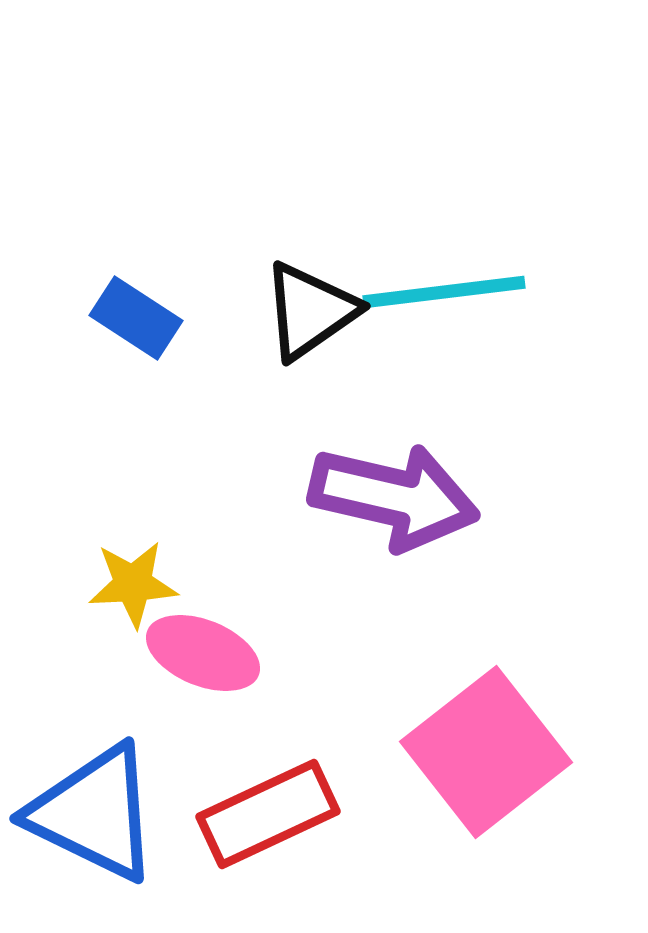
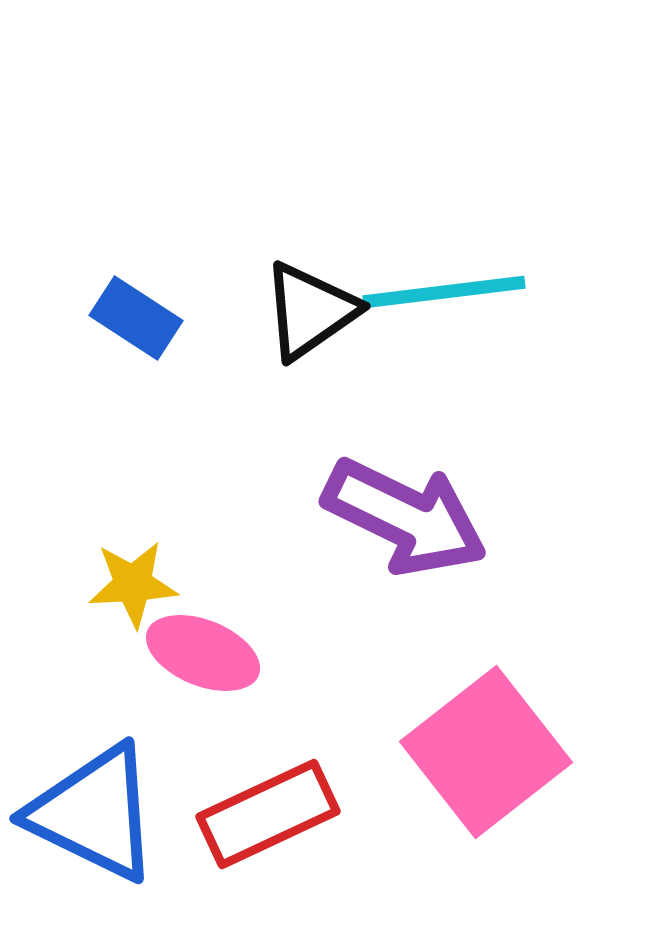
purple arrow: moved 11 px right, 20 px down; rotated 13 degrees clockwise
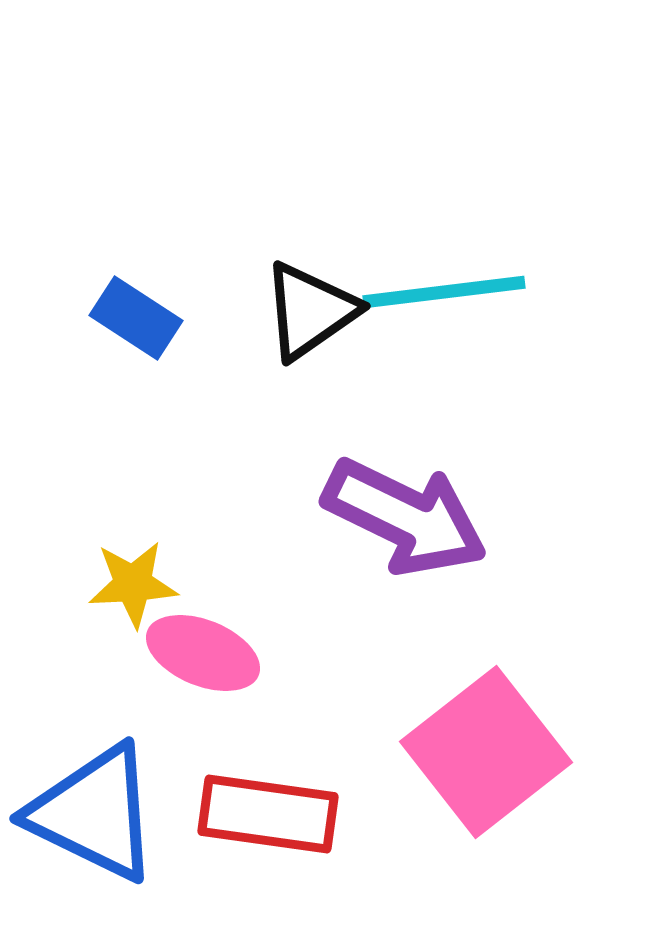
red rectangle: rotated 33 degrees clockwise
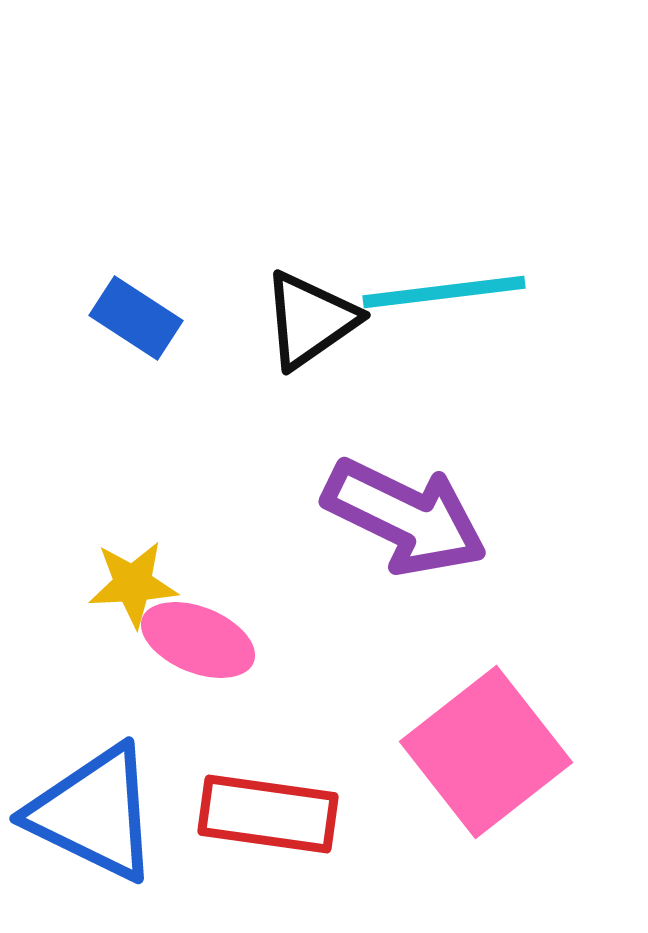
black triangle: moved 9 px down
pink ellipse: moved 5 px left, 13 px up
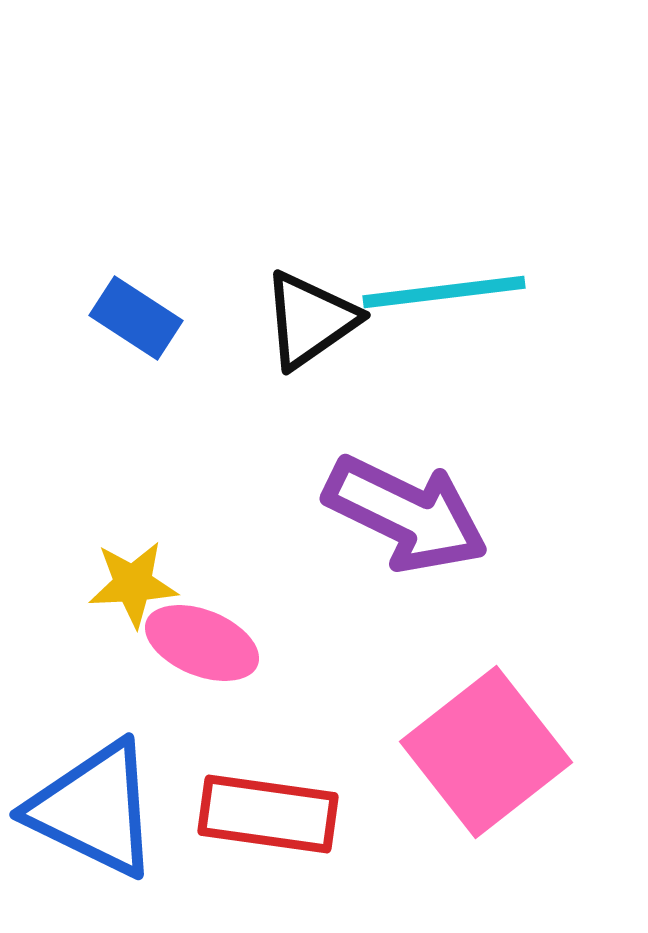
purple arrow: moved 1 px right, 3 px up
pink ellipse: moved 4 px right, 3 px down
blue triangle: moved 4 px up
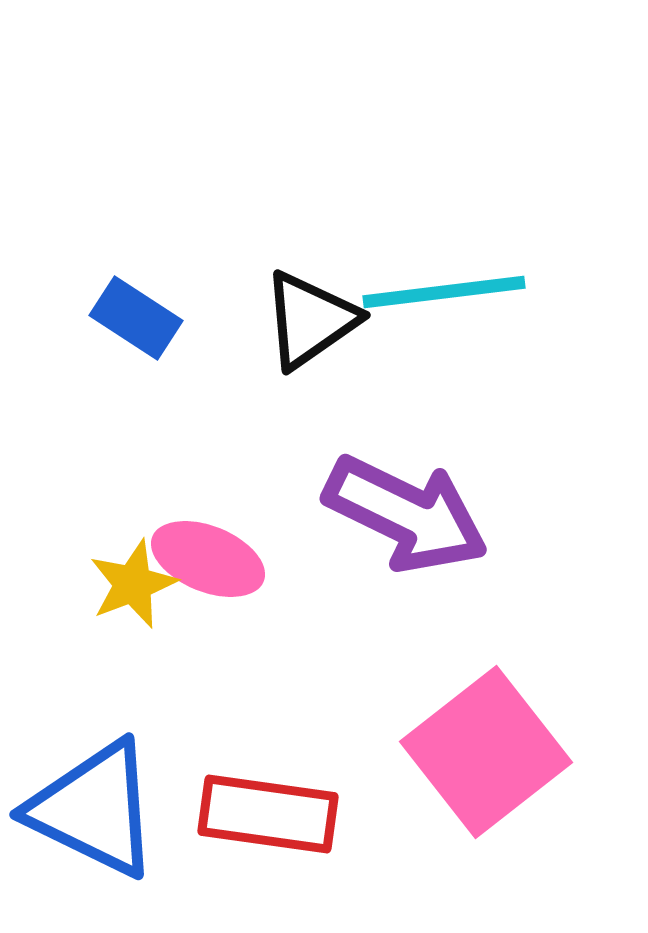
yellow star: rotated 18 degrees counterclockwise
pink ellipse: moved 6 px right, 84 px up
